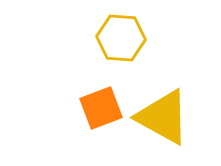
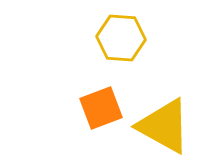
yellow triangle: moved 1 px right, 9 px down
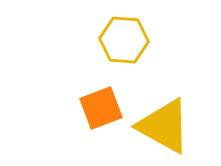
yellow hexagon: moved 3 px right, 2 px down
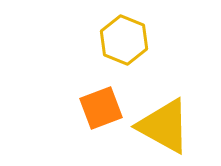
yellow hexagon: rotated 18 degrees clockwise
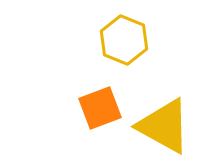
orange square: moved 1 px left
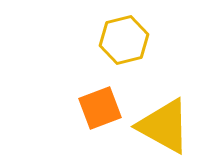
yellow hexagon: rotated 24 degrees clockwise
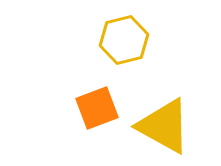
orange square: moved 3 px left
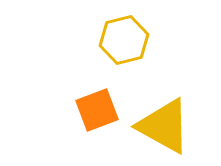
orange square: moved 2 px down
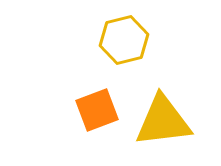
yellow triangle: moved 1 px left, 5 px up; rotated 36 degrees counterclockwise
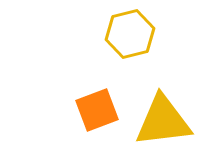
yellow hexagon: moved 6 px right, 6 px up
